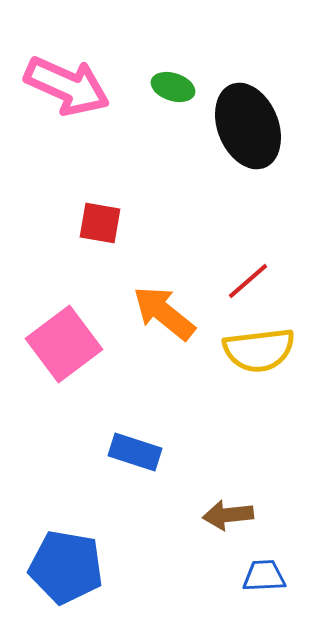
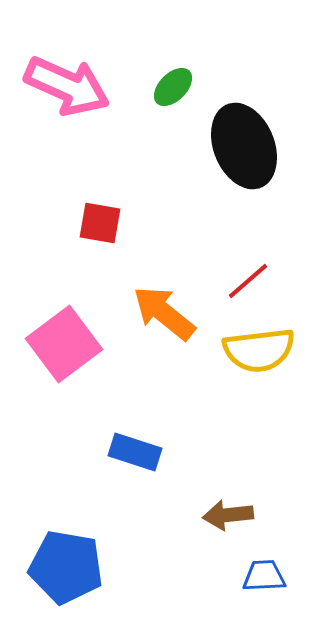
green ellipse: rotated 63 degrees counterclockwise
black ellipse: moved 4 px left, 20 px down
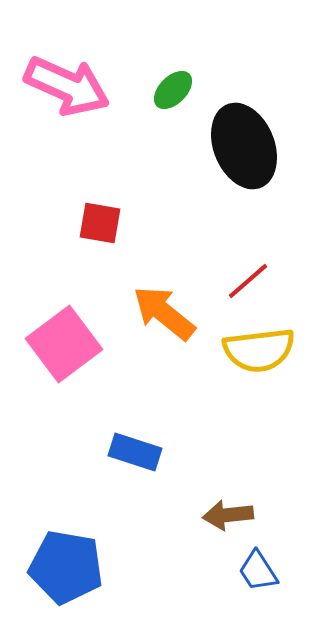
green ellipse: moved 3 px down
blue trapezoid: moved 6 px left, 5 px up; rotated 120 degrees counterclockwise
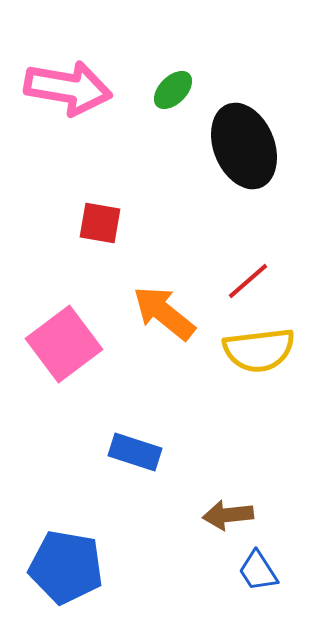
pink arrow: moved 1 px right, 2 px down; rotated 14 degrees counterclockwise
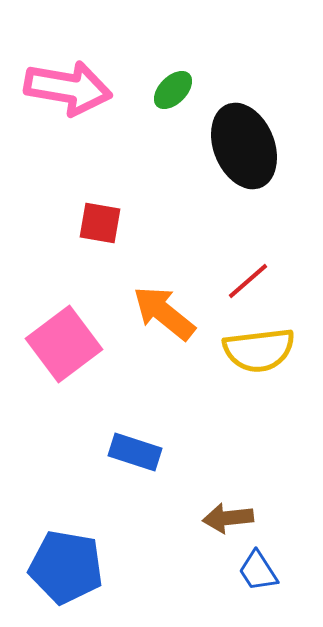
brown arrow: moved 3 px down
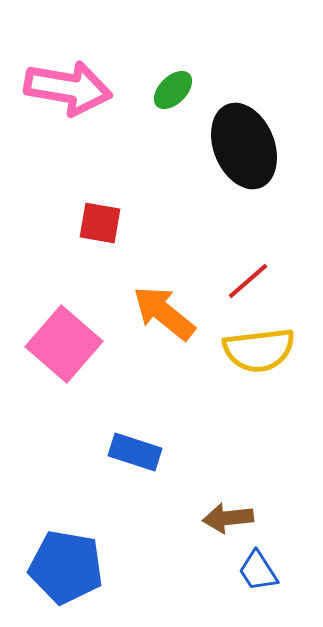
pink square: rotated 12 degrees counterclockwise
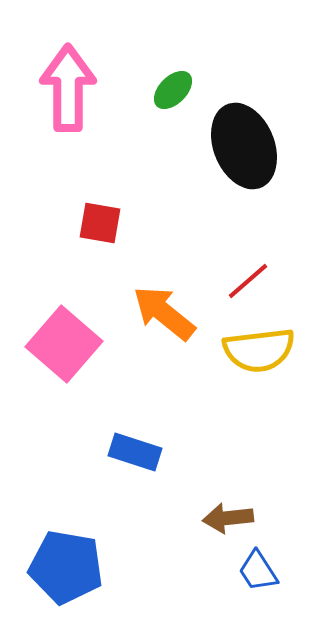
pink arrow: rotated 100 degrees counterclockwise
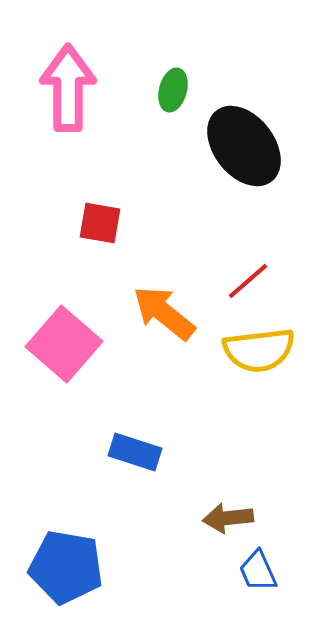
green ellipse: rotated 30 degrees counterclockwise
black ellipse: rotated 16 degrees counterclockwise
blue trapezoid: rotated 9 degrees clockwise
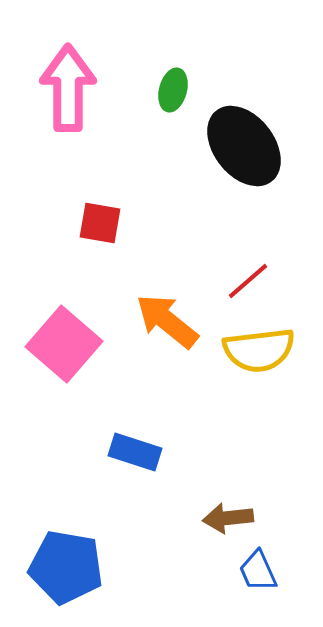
orange arrow: moved 3 px right, 8 px down
